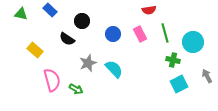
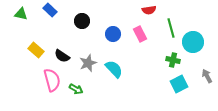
green line: moved 6 px right, 5 px up
black semicircle: moved 5 px left, 17 px down
yellow rectangle: moved 1 px right
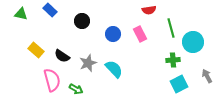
green cross: rotated 16 degrees counterclockwise
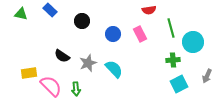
yellow rectangle: moved 7 px left, 23 px down; rotated 49 degrees counterclockwise
gray arrow: rotated 128 degrees counterclockwise
pink semicircle: moved 1 px left, 6 px down; rotated 30 degrees counterclockwise
green arrow: rotated 56 degrees clockwise
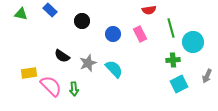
green arrow: moved 2 px left
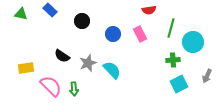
green line: rotated 30 degrees clockwise
cyan semicircle: moved 2 px left, 1 px down
yellow rectangle: moved 3 px left, 5 px up
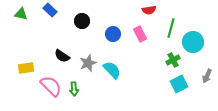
green cross: rotated 24 degrees counterclockwise
